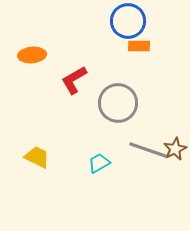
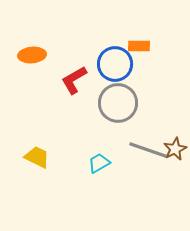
blue circle: moved 13 px left, 43 px down
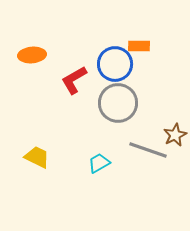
brown star: moved 14 px up
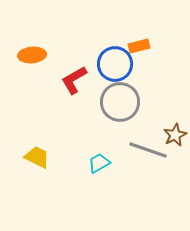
orange rectangle: rotated 15 degrees counterclockwise
gray circle: moved 2 px right, 1 px up
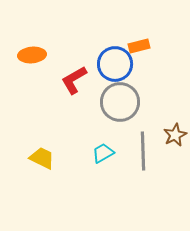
gray line: moved 5 px left, 1 px down; rotated 69 degrees clockwise
yellow trapezoid: moved 5 px right, 1 px down
cyan trapezoid: moved 4 px right, 10 px up
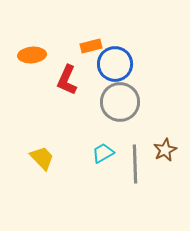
orange rectangle: moved 48 px left
red L-shape: moved 7 px left; rotated 36 degrees counterclockwise
brown star: moved 10 px left, 15 px down
gray line: moved 8 px left, 13 px down
yellow trapezoid: rotated 20 degrees clockwise
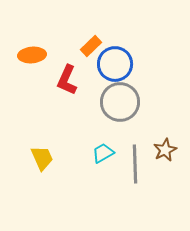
orange rectangle: rotated 30 degrees counterclockwise
yellow trapezoid: rotated 20 degrees clockwise
